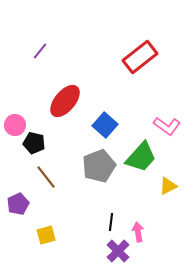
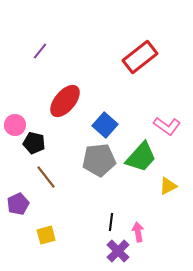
gray pentagon: moved 6 px up; rotated 16 degrees clockwise
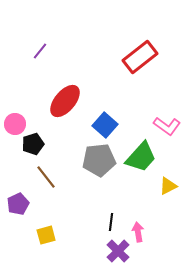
pink circle: moved 1 px up
black pentagon: moved 1 px left, 1 px down; rotated 30 degrees counterclockwise
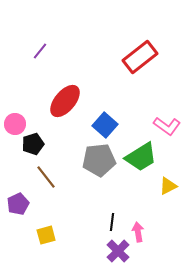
green trapezoid: rotated 16 degrees clockwise
black line: moved 1 px right
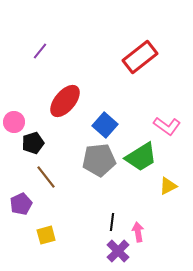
pink circle: moved 1 px left, 2 px up
black pentagon: moved 1 px up
purple pentagon: moved 3 px right
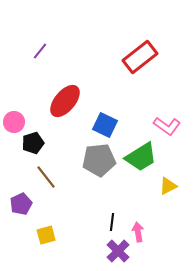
blue square: rotated 15 degrees counterclockwise
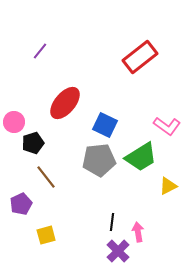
red ellipse: moved 2 px down
